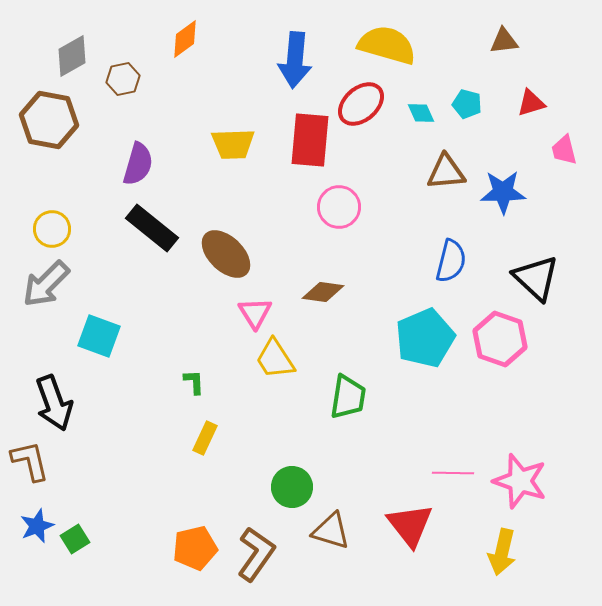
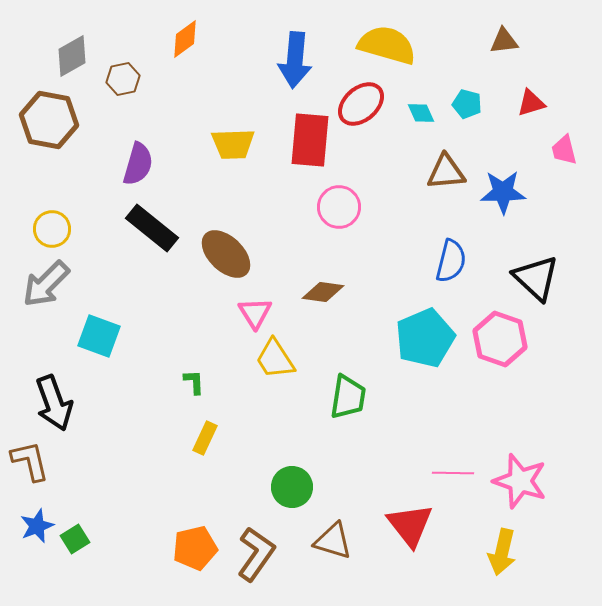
brown triangle at (331, 531): moved 2 px right, 10 px down
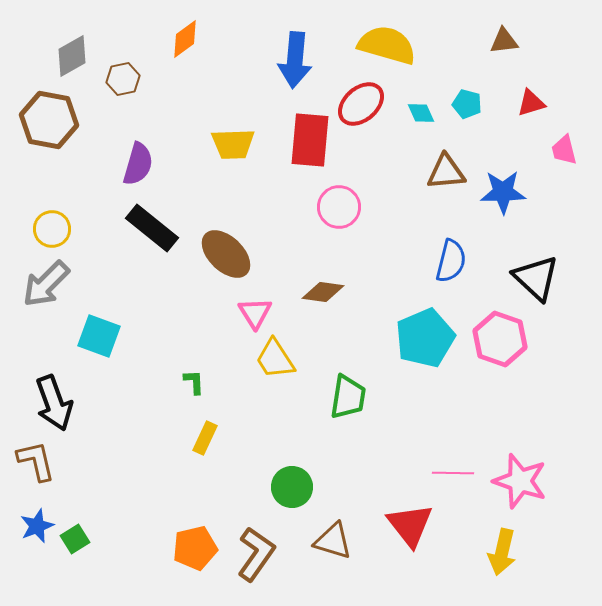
brown L-shape at (30, 461): moved 6 px right
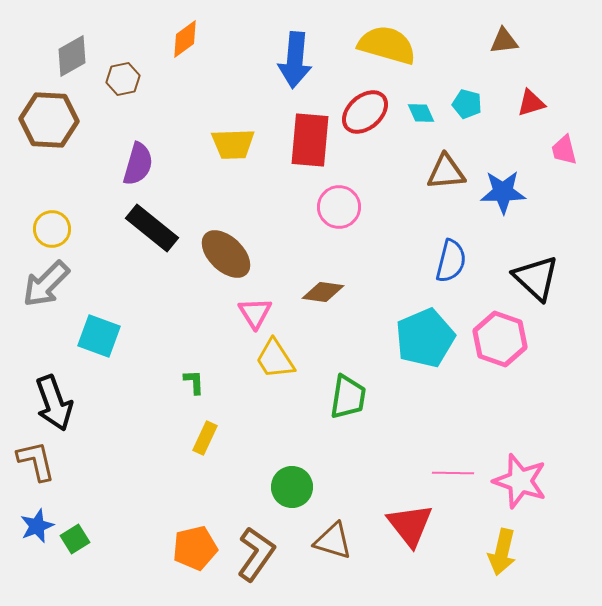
red ellipse at (361, 104): moved 4 px right, 8 px down
brown hexagon at (49, 120): rotated 8 degrees counterclockwise
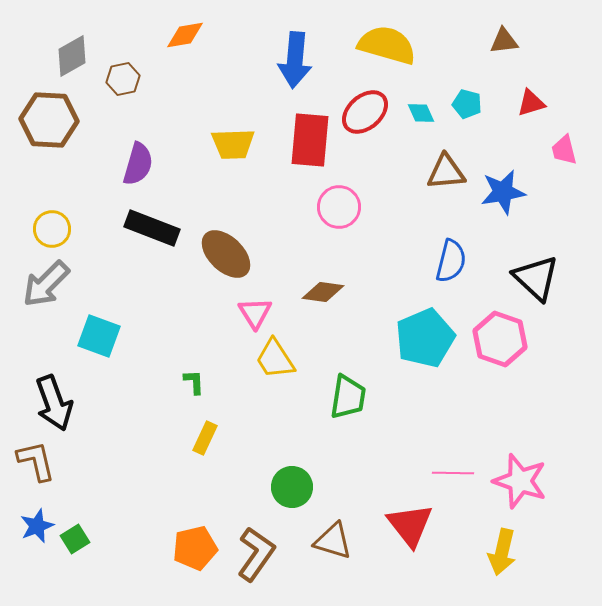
orange diamond at (185, 39): moved 4 px up; rotated 27 degrees clockwise
blue star at (503, 192): rotated 9 degrees counterclockwise
black rectangle at (152, 228): rotated 18 degrees counterclockwise
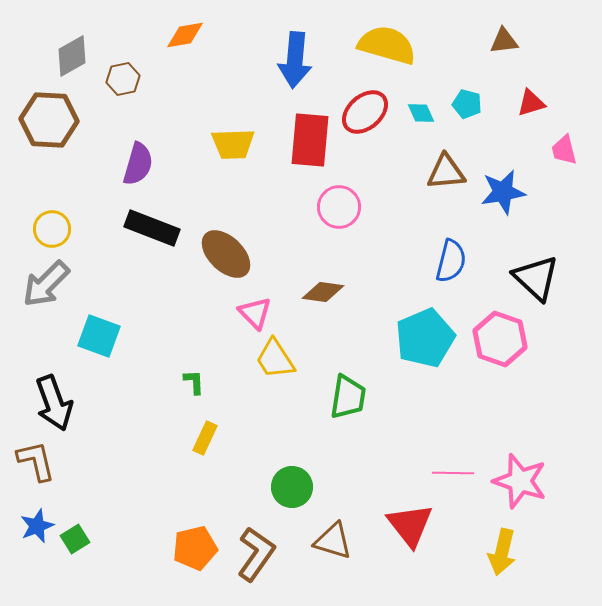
pink triangle at (255, 313): rotated 12 degrees counterclockwise
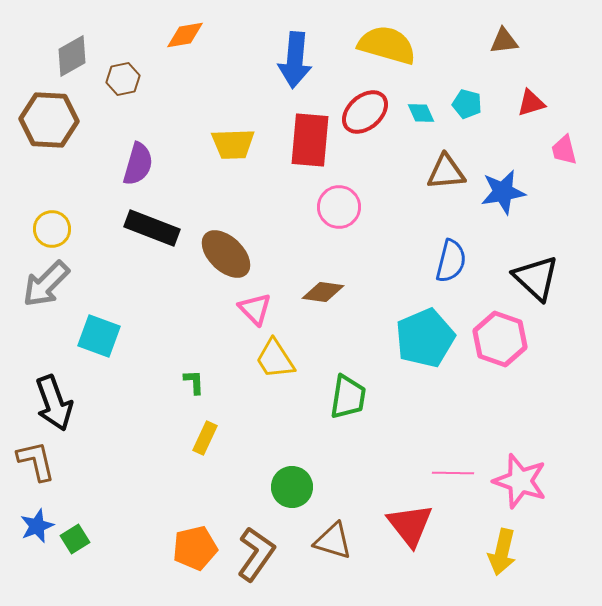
pink triangle at (255, 313): moved 4 px up
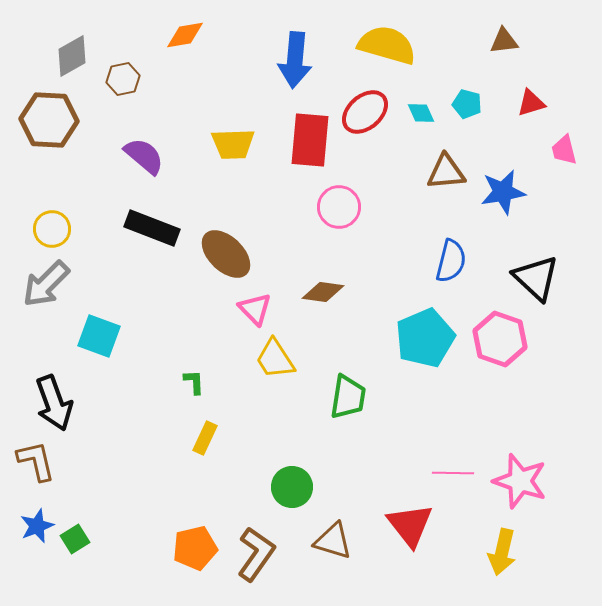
purple semicircle at (138, 164): moved 6 px right, 8 px up; rotated 66 degrees counterclockwise
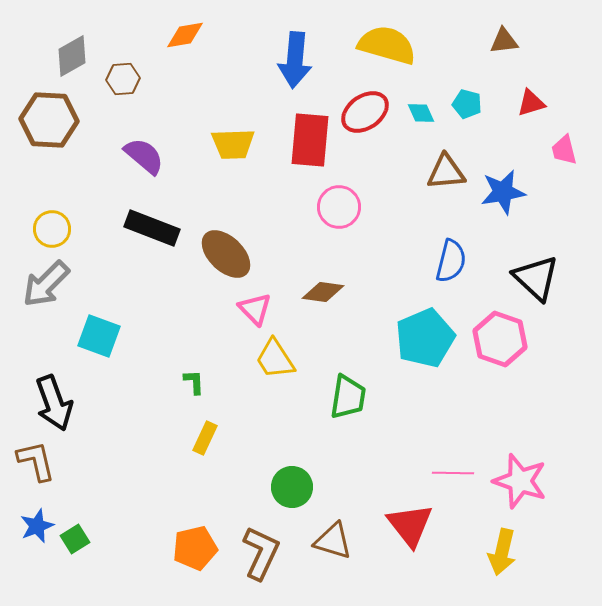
brown hexagon at (123, 79): rotated 8 degrees clockwise
red ellipse at (365, 112): rotated 6 degrees clockwise
brown L-shape at (256, 554): moved 5 px right, 1 px up; rotated 10 degrees counterclockwise
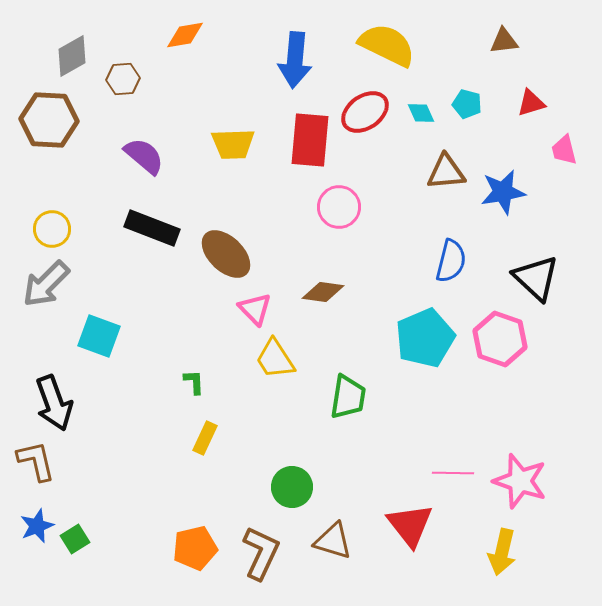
yellow semicircle at (387, 45): rotated 10 degrees clockwise
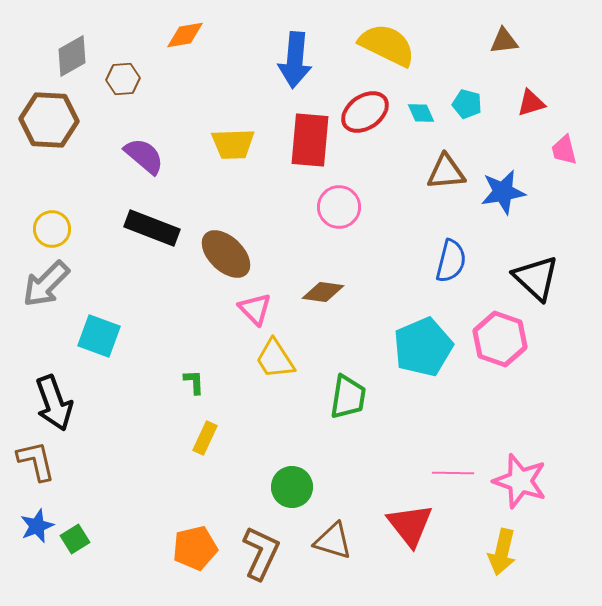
cyan pentagon at (425, 338): moved 2 px left, 9 px down
